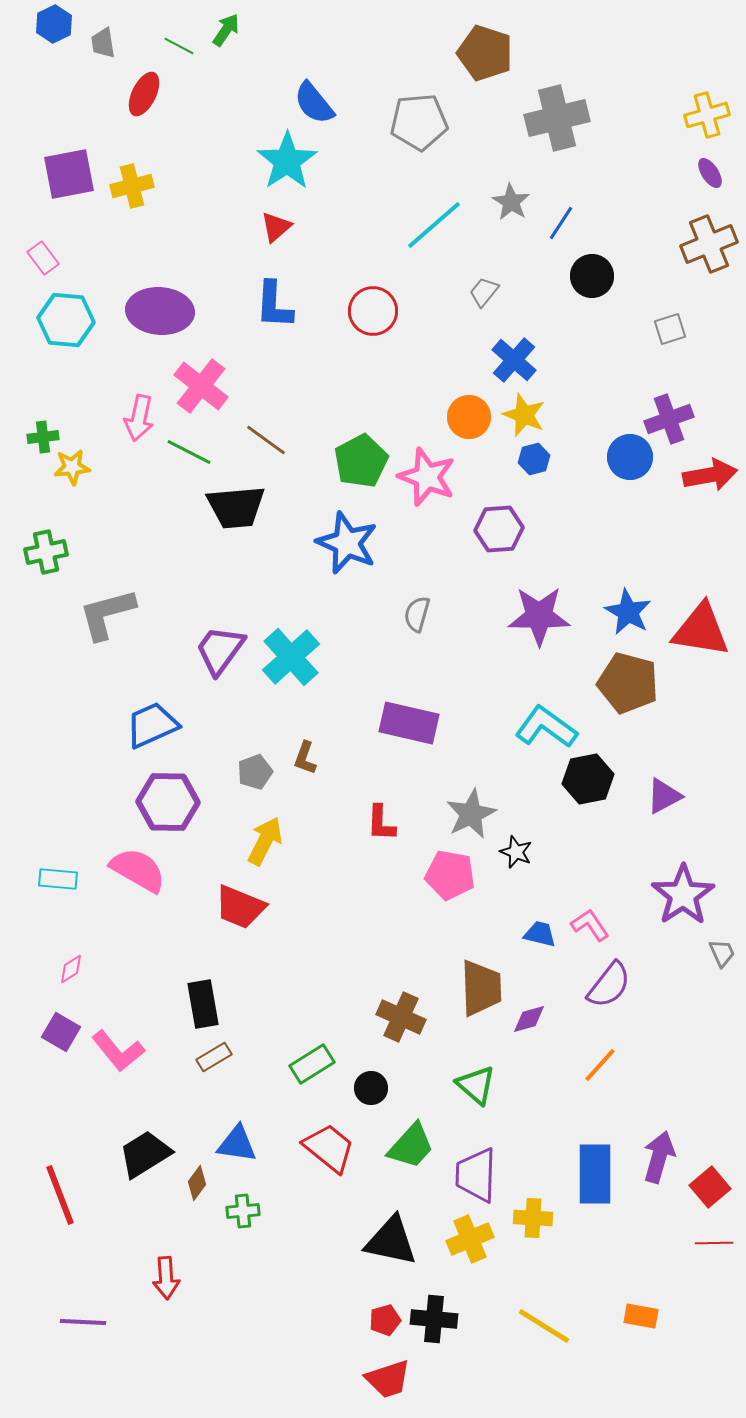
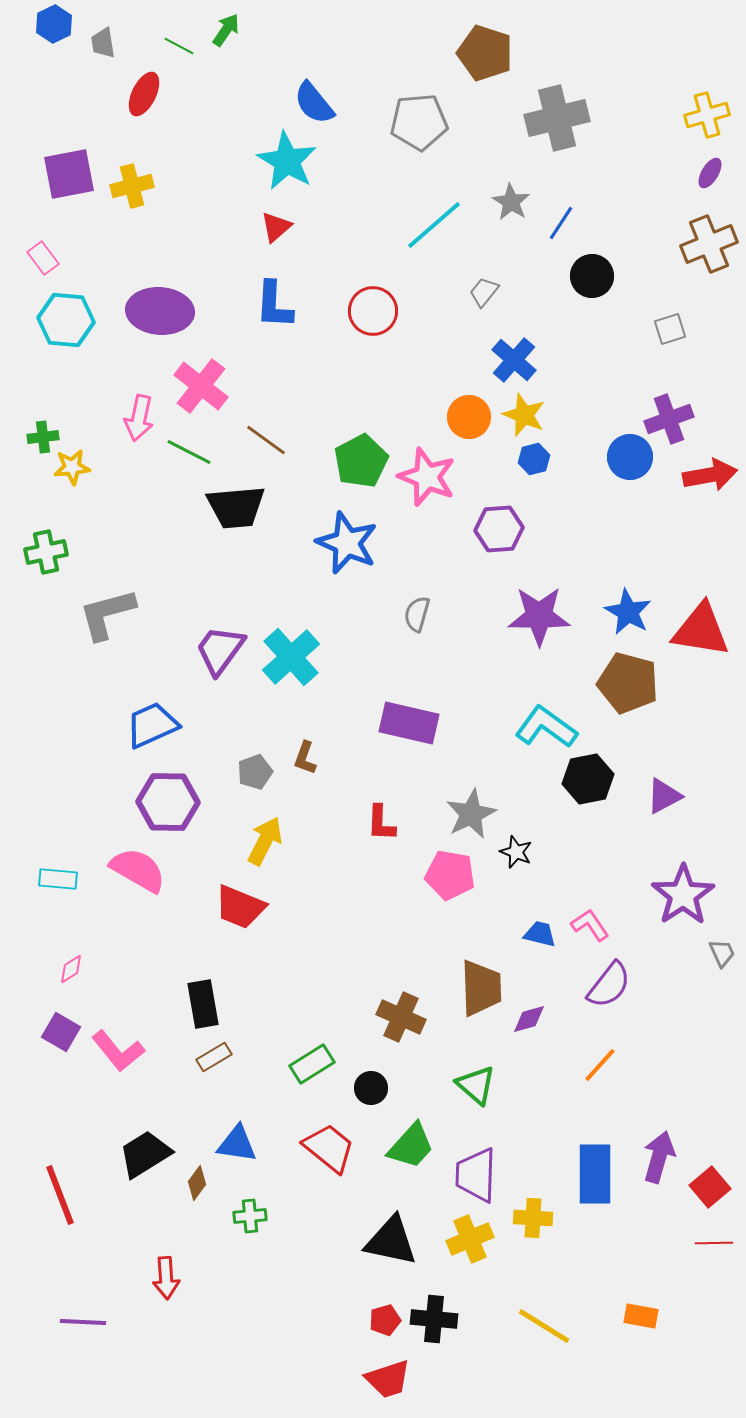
cyan star at (287, 161): rotated 8 degrees counterclockwise
purple ellipse at (710, 173): rotated 64 degrees clockwise
green cross at (243, 1211): moved 7 px right, 5 px down
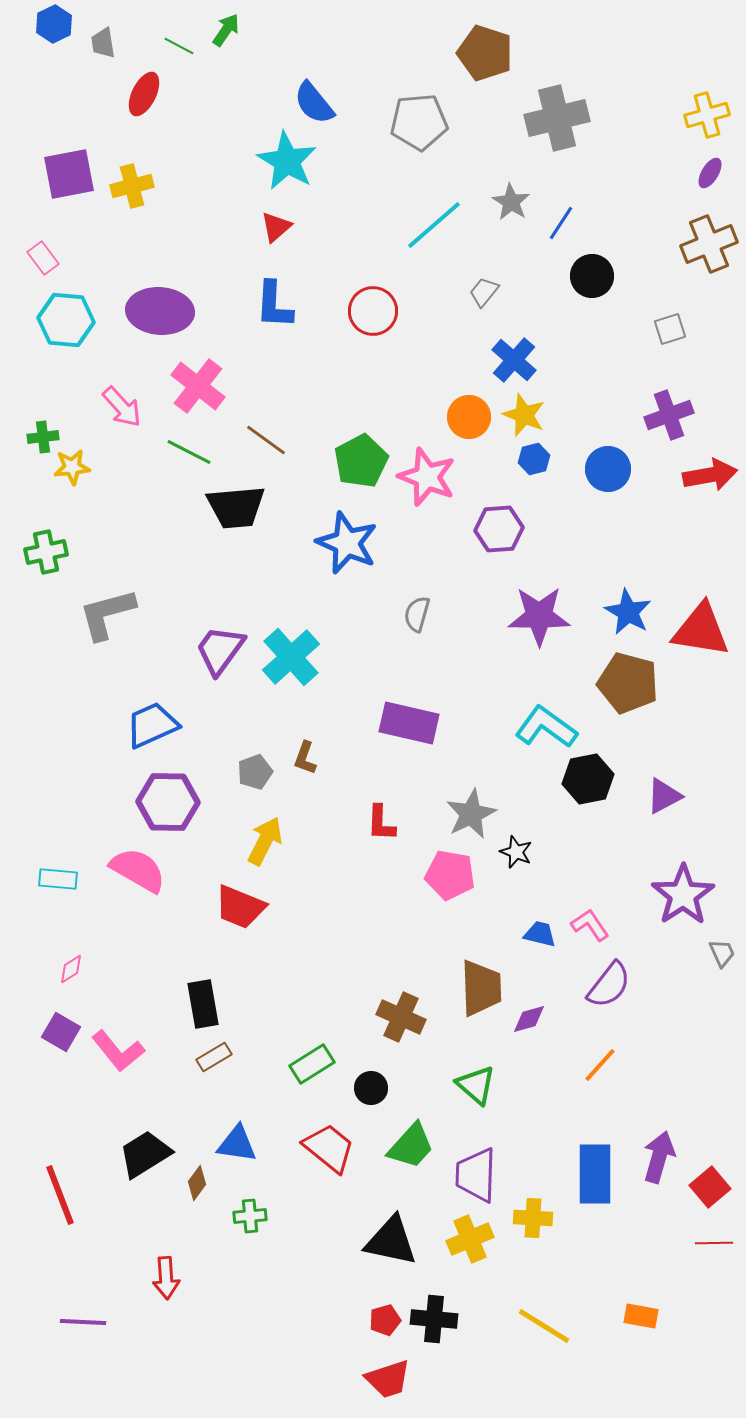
pink cross at (201, 386): moved 3 px left
pink arrow at (139, 418): moved 17 px left, 11 px up; rotated 54 degrees counterclockwise
purple cross at (669, 419): moved 4 px up
blue circle at (630, 457): moved 22 px left, 12 px down
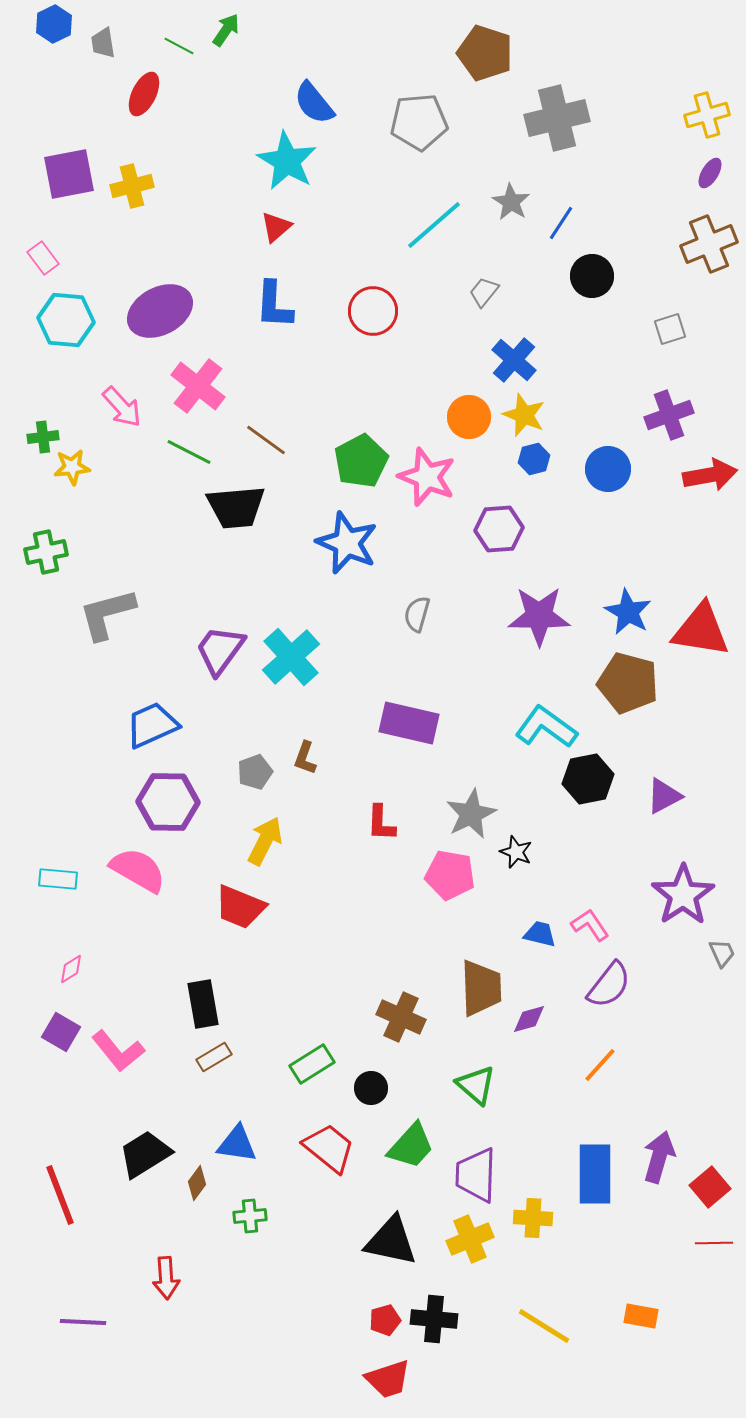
purple ellipse at (160, 311): rotated 32 degrees counterclockwise
